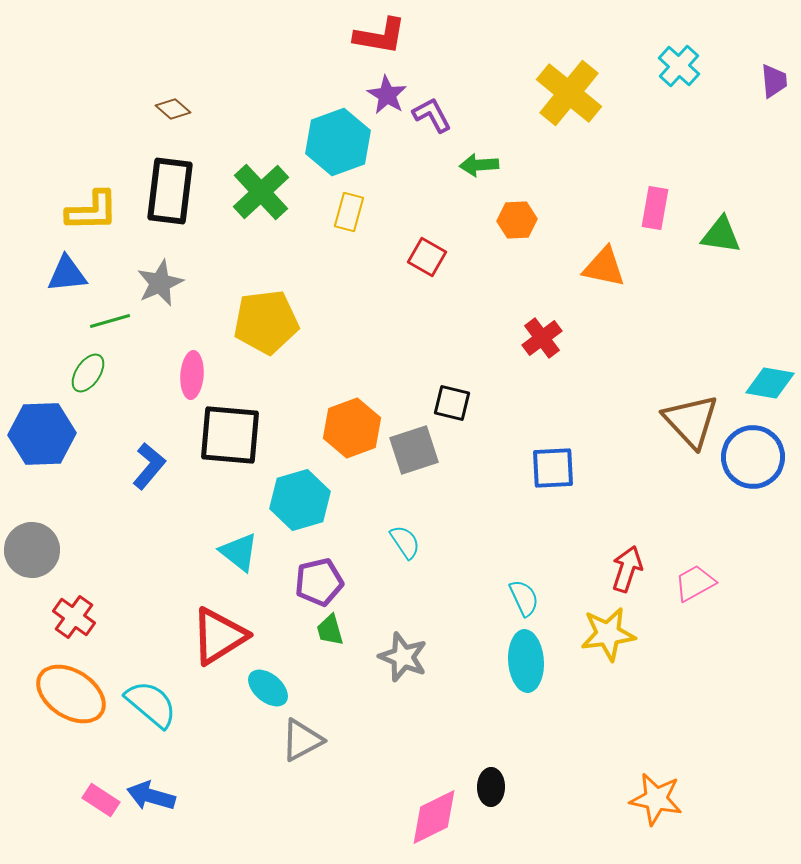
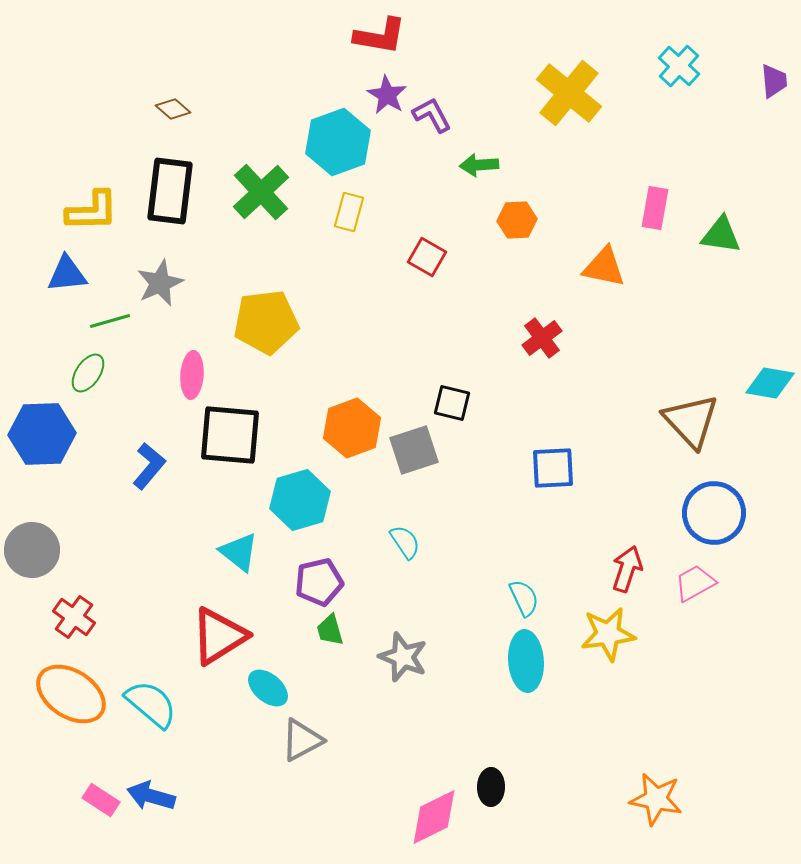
blue circle at (753, 457): moved 39 px left, 56 px down
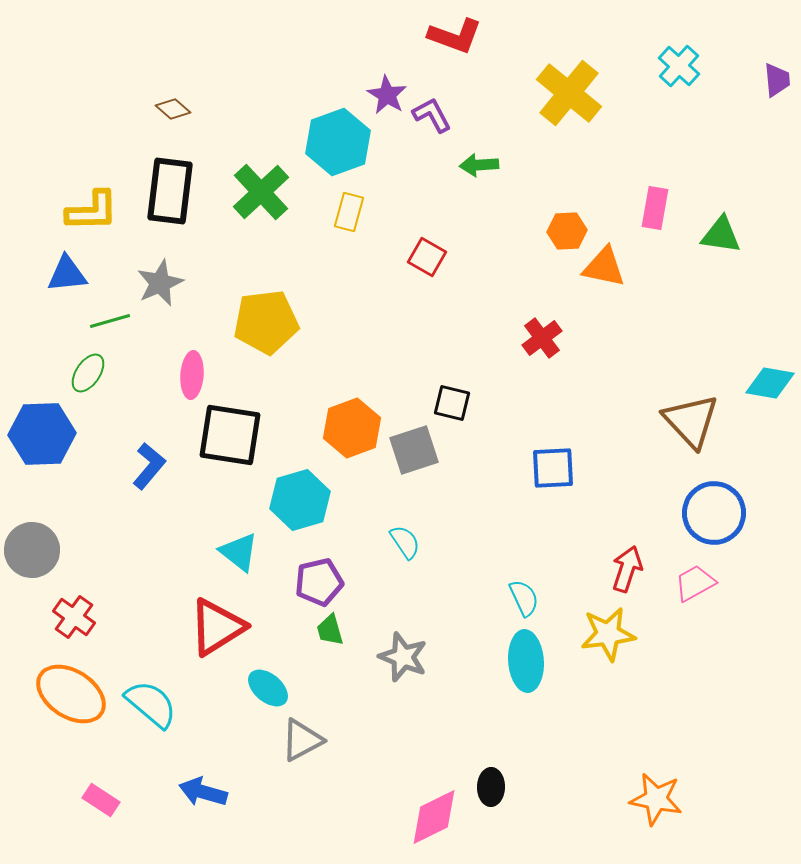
red L-shape at (380, 36): moved 75 px right; rotated 10 degrees clockwise
purple trapezoid at (774, 81): moved 3 px right, 1 px up
orange hexagon at (517, 220): moved 50 px right, 11 px down
black square at (230, 435): rotated 4 degrees clockwise
red triangle at (219, 636): moved 2 px left, 9 px up
blue arrow at (151, 796): moved 52 px right, 4 px up
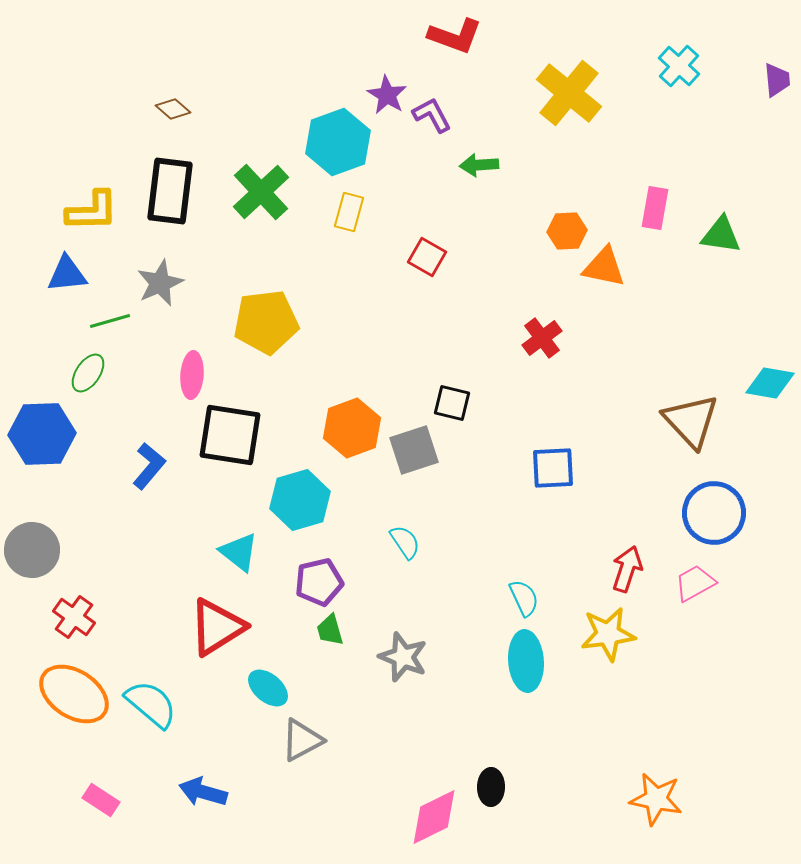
orange ellipse at (71, 694): moved 3 px right
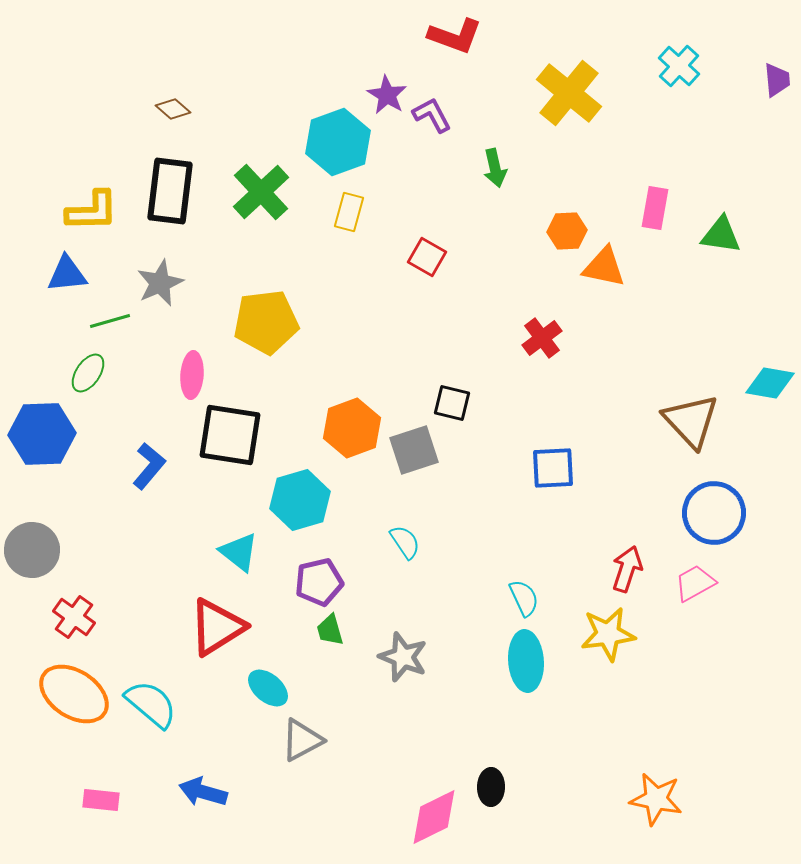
green arrow at (479, 165): moved 16 px right, 3 px down; rotated 99 degrees counterclockwise
pink rectangle at (101, 800): rotated 27 degrees counterclockwise
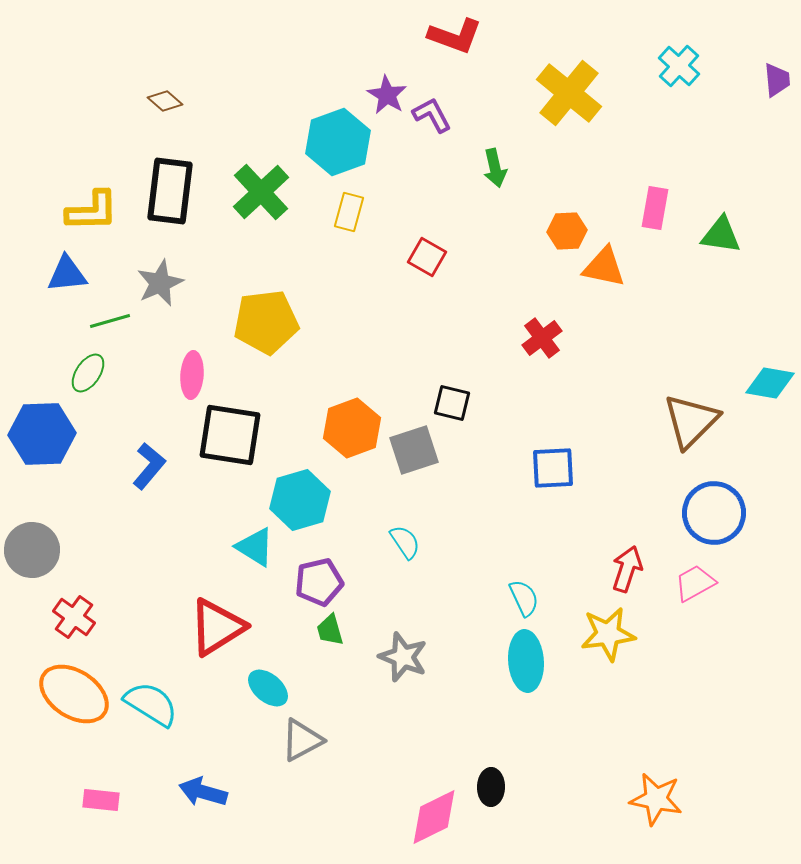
brown diamond at (173, 109): moved 8 px left, 8 px up
brown triangle at (691, 421): rotated 28 degrees clockwise
cyan triangle at (239, 552): moved 16 px right, 5 px up; rotated 6 degrees counterclockwise
cyan semicircle at (151, 704): rotated 8 degrees counterclockwise
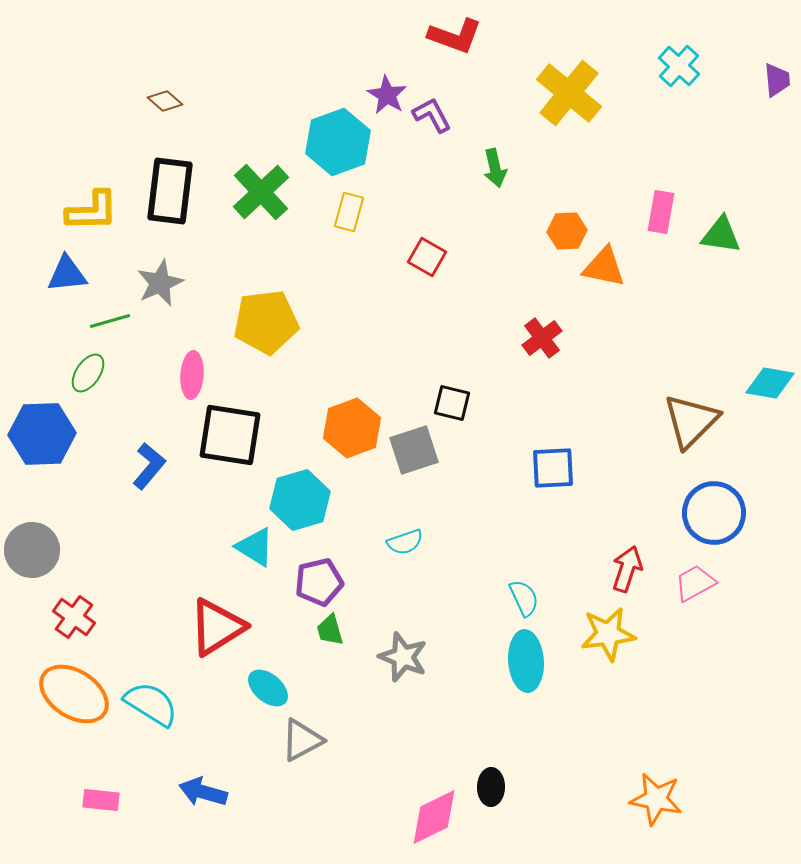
pink rectangle at (655, 208): moved 6 px right, 4 px down
cyan semicircle at (405, 542): rotated 105 degrees clockwise
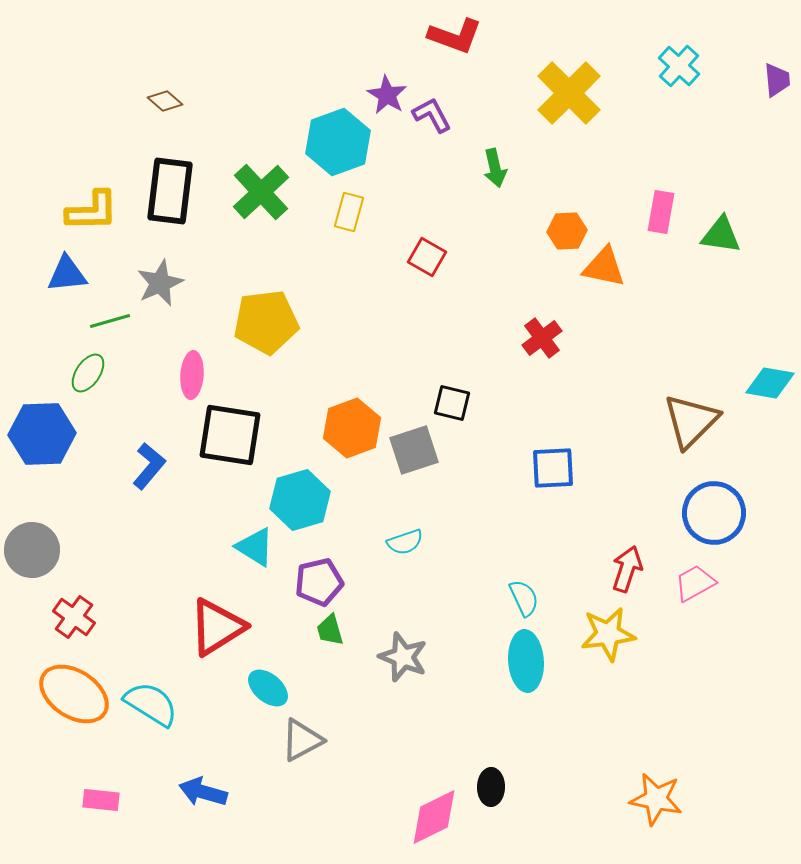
yellow cross at (569, 93): rotated 6 degrees clockwise
